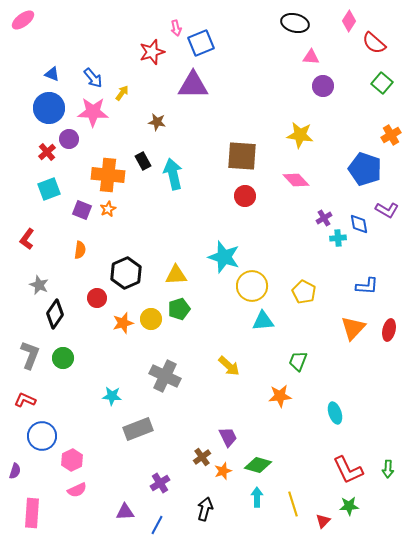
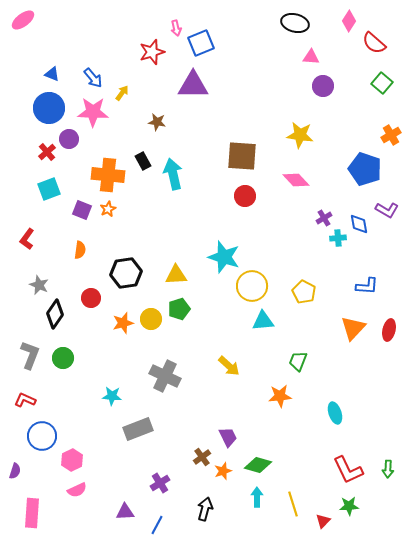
black hexagon at (126, 273): rotated 16 degrees clockwise
red circle at (97, 298): moved 6 px left
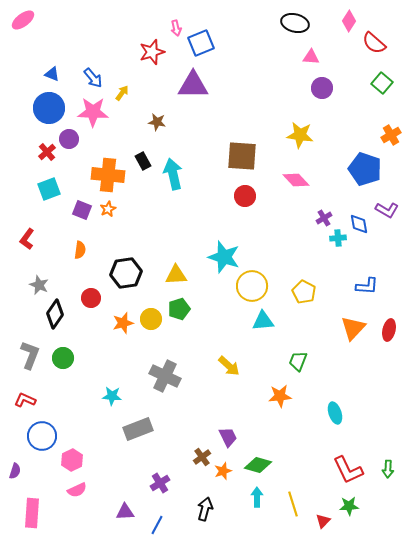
purple circle at (323, 86): moved 1 px left, 2 px down
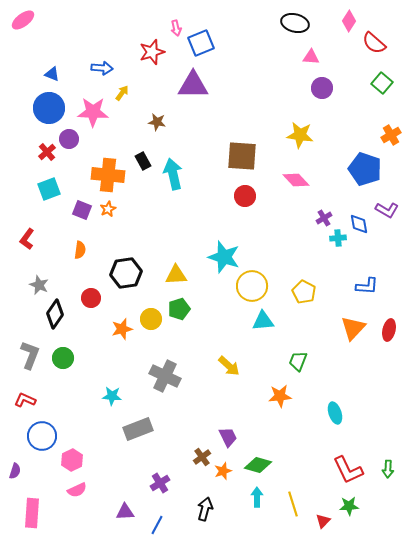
blue arrow at (93, 78): moved 9 px right, 10 px up; rotated 45 degrees counterclockwise
orange star at (123, 323): moved 1 px left, 6 px down
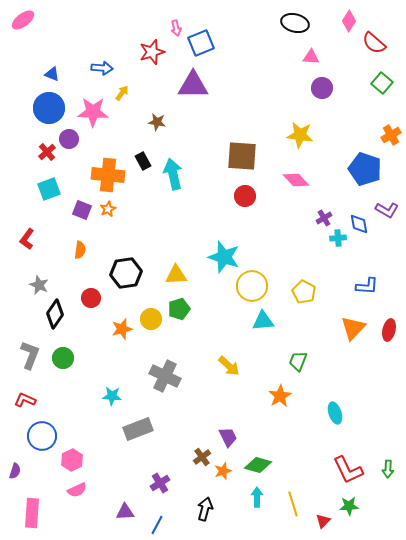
orange star at (280, 396): rotated 25 degrees counterclockwise
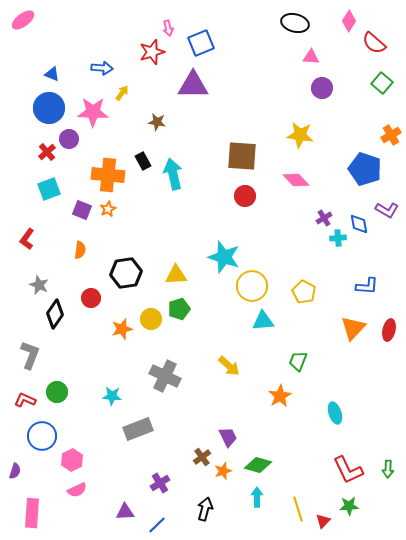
pink arrow at (176, 28): moved 8 px left
green circle at (63, 358): moved 6 px left, 34 px down
yellow line at (293, 504): moved 5 px right, 5 px down
blue line at (157, 525): rotated 18 degrees clockwise
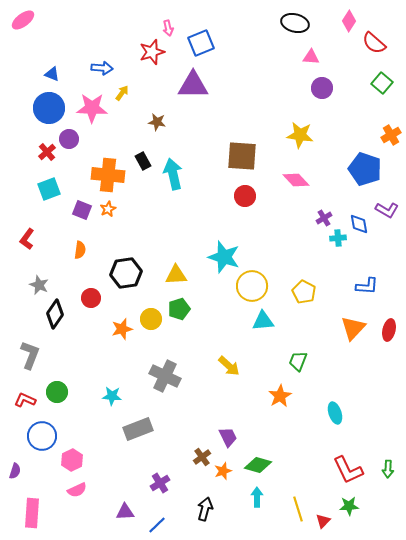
pink star at (93, 112): moved 1 px left, 4 px up
